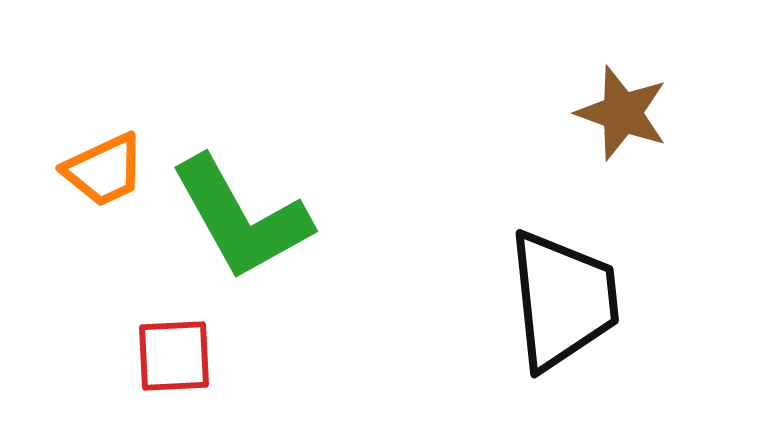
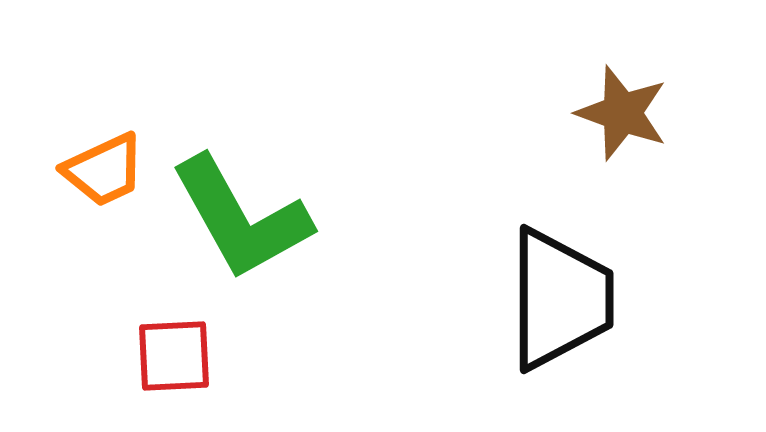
black trapezoid: moved 3 px left, 1 px up; rotated 6 degrees clockwise
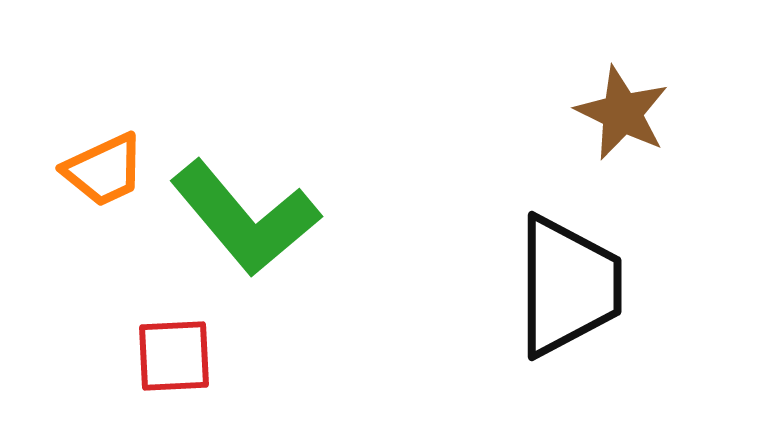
brown star: rotated 6 degrees clockwise
green L-shape: moved 4 px right; rotated 11 degrees counterclockwise
black trapezoid: moved 8 px right, 13 px up
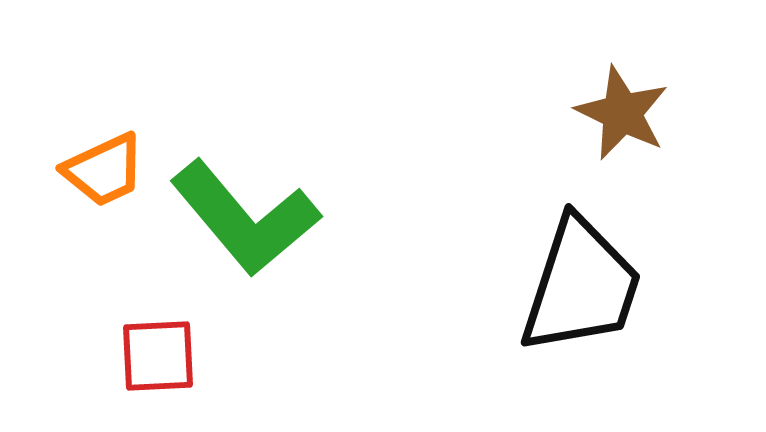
black trapezoid: moved 13 px right; rotated 18 degrees clockwise
red square: moved 16 px left
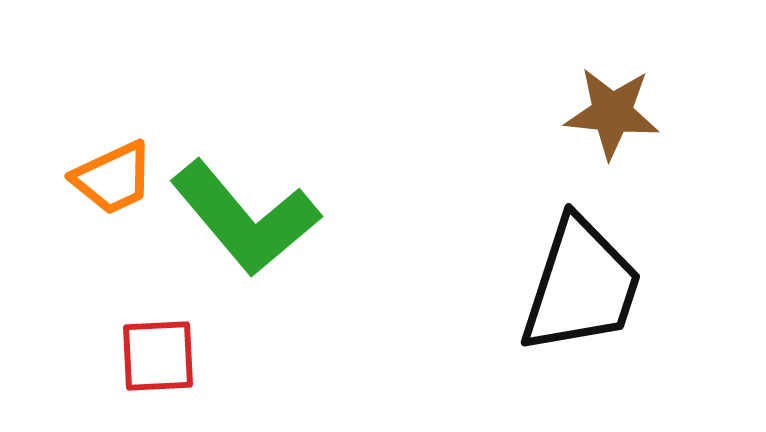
brown star: moved 10 px left; rotated 20 degrees counterclockwise
orange trapezoid: moved 9 px right, 8 px down
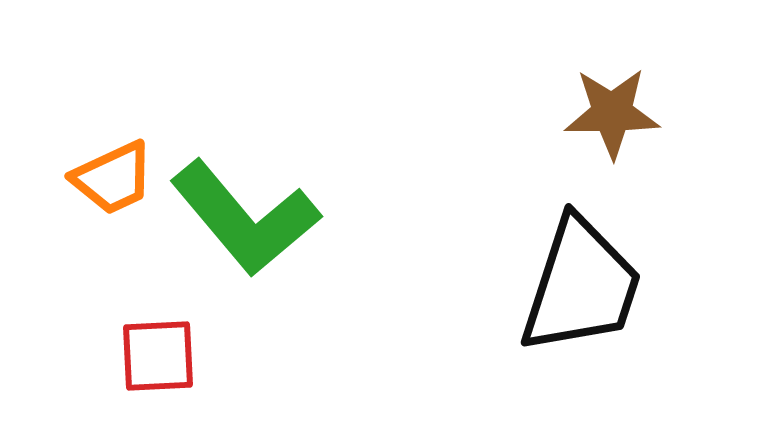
brown star: rotated 6 degrees counterclockwise
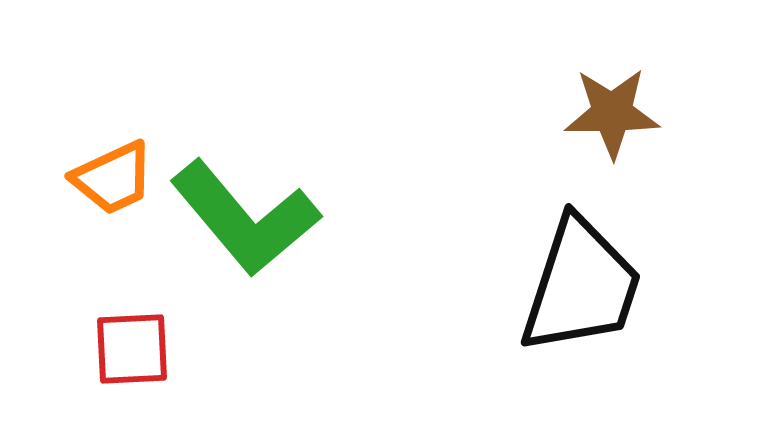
red square: moved 26 px left, 7 px up
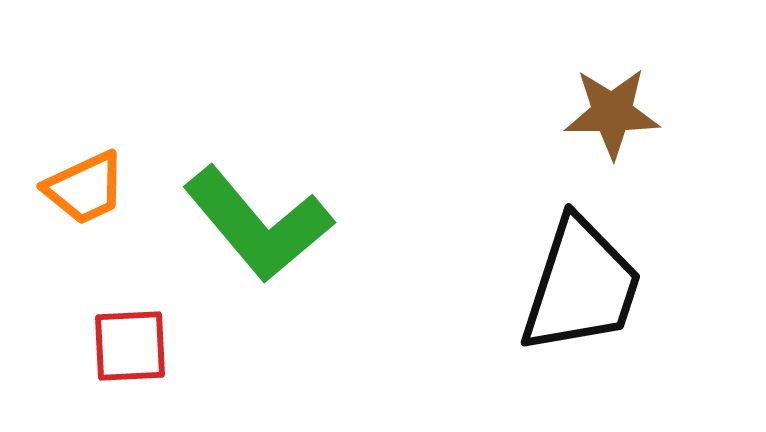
orange trapezoid: moved 28 px left, 10 px down
green L-shape: moved 13 px right, 6 px down
red square: moved 2 px left, 3 px up
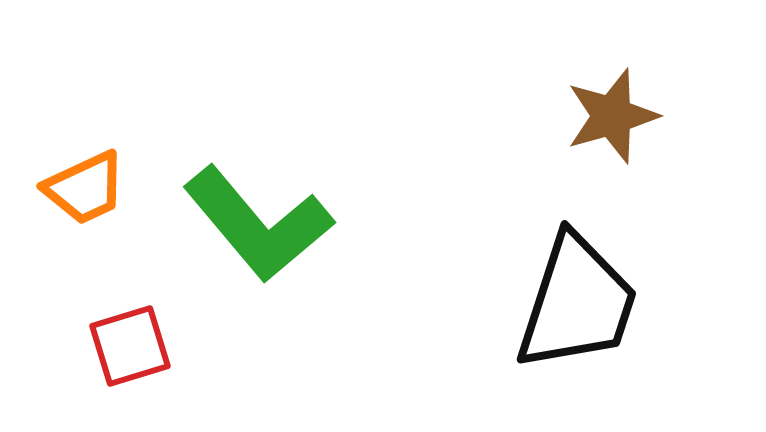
brown star: moved 3 px down; rotated 16 degrees counterclockwise
black trapezoid: moved 4 px left, 17 px down
red square: rotated 14 degrees counterclockwise
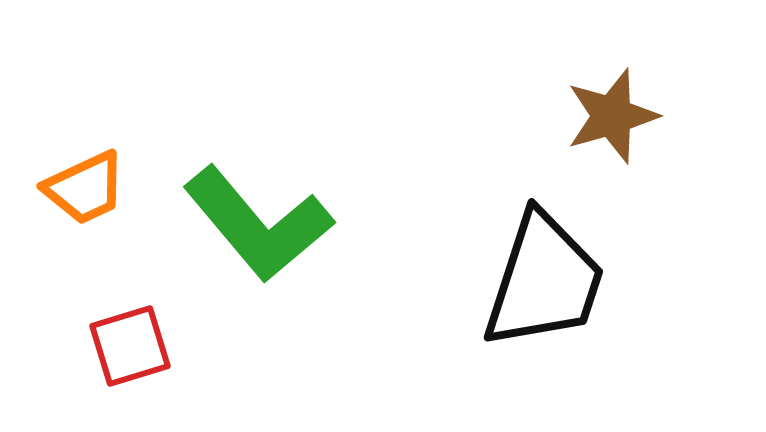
black trapezoid: moved 33 px left, 22 px up
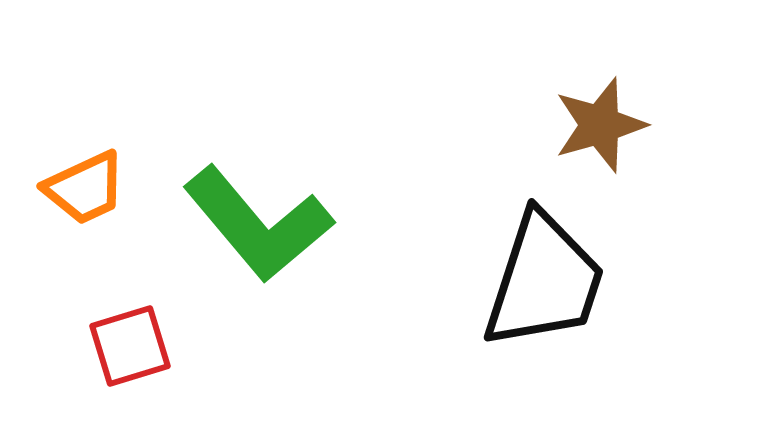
brown star: moved 12 px left, 9 px down
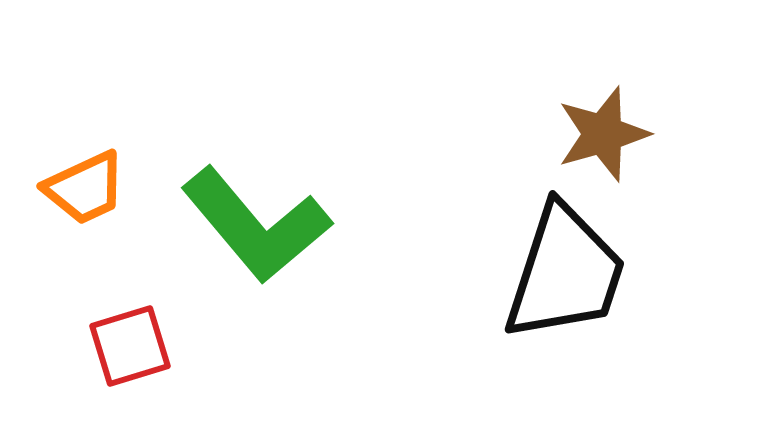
brown star: moved 3 px right, 9 px down
green L-shape: moved 2 px left, 1 px down
black trapezoid: moved 21 px right, 8 px up
